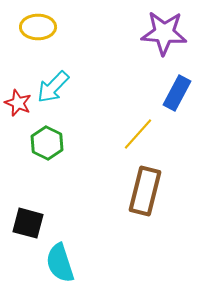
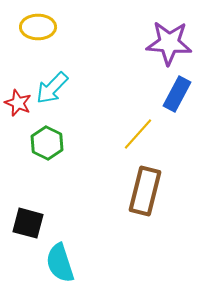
purple star: moved 5 px right, 10 px down
cyan arrow: moved 1 px left, 1 px down
blue rectangle: moved 1 px down
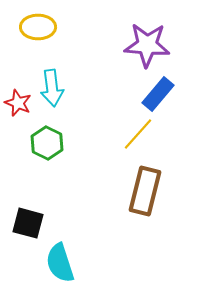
purple star: moved 22 px left, 2 px down
cyan arrow: rotated 51 degrees counterclockwise
blue rectangle: moved 19 px left; rotated 12 degrees clockwise
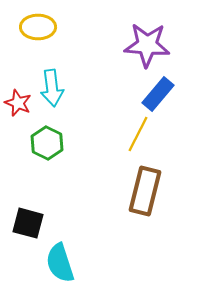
yellow line: rotated 15 degrees counterclockwise
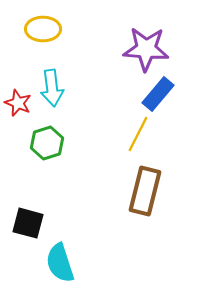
yellow ellipse: moved 5 px right, 2 px down
purple star: moved 1 px left, 4 px down
green hexagon: rotated 16 degrees clockwise
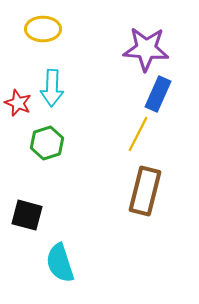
cyan arrow: rotated 9 degrees clockwise
blue rectangle: rotated 16 degrees counterclockwise
black square: moved 1 px left, 8 px up
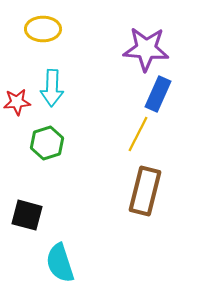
red star: moved 1 px left, 1 px up; rotated 28 degrees counterclockwise
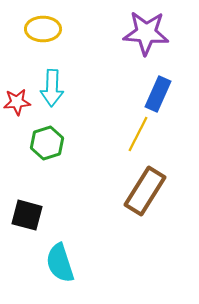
purple star: moved 16 px up
brown rectangle: rotated 18 degrees clockwise
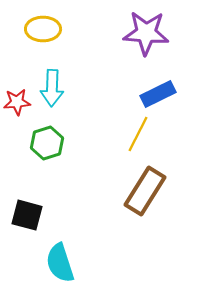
blue rectangle: rotated 40 degrees clockwise
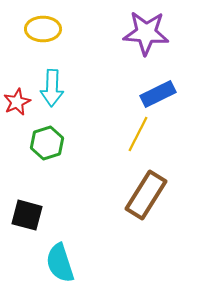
red star: rotated 20 degrees counterclockwise
brown rectangle: moved 1 px right, 4 px down
